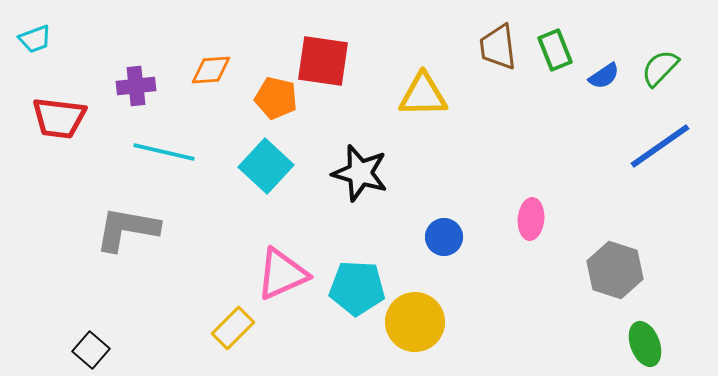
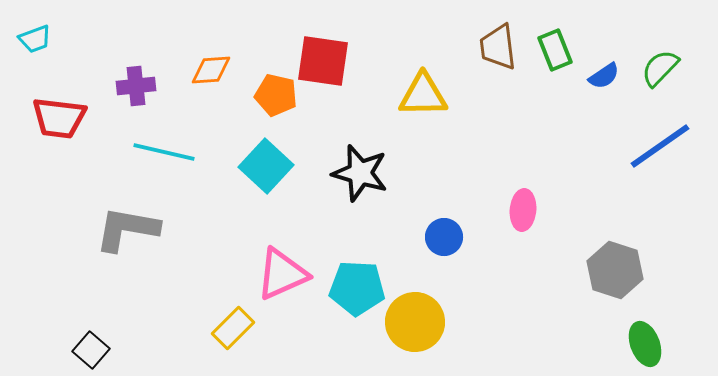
orange pentagon: moved 3 px up
pink ellipse: moved 8 px left, 9 px up
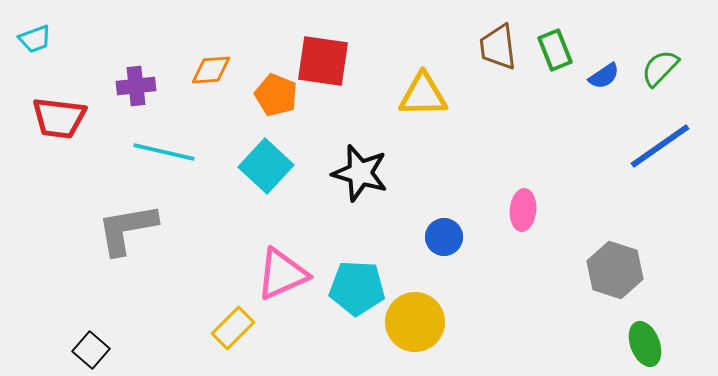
orange pentagon: rotated 9 degrees clockwise
gray L-shape: rotated 20 degrees counterclockwise
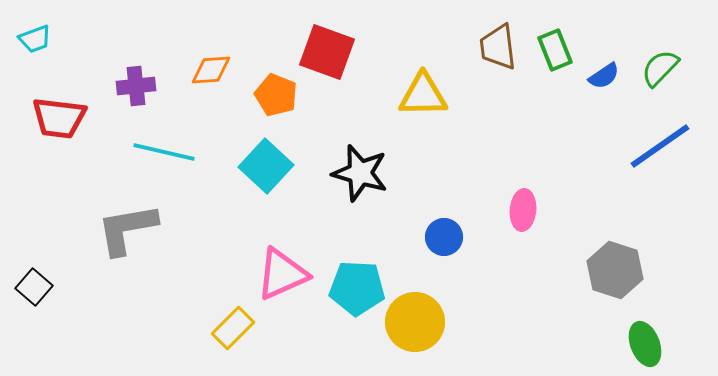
red square: moved 4 px right, 9 px up; rotated 12 degrees clockwise
black square: moved 57 px left, 63 px up
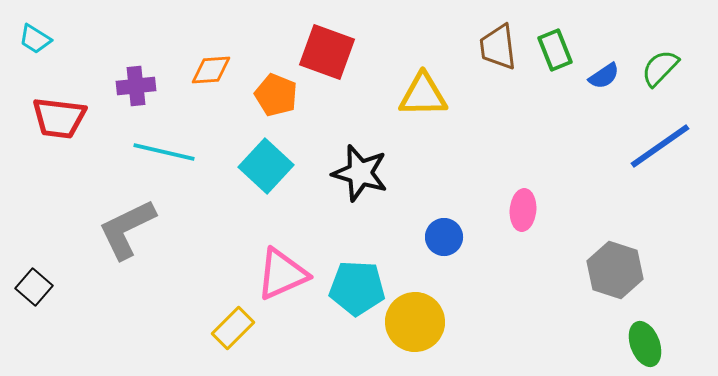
cyan trapezoid: rotated 52 degrees clockwise
gray L-shape: rotated 16 degrees counterclockwise
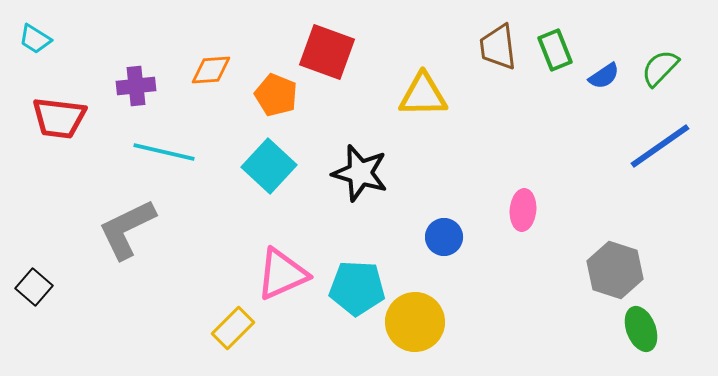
cyan square: moved 3 px right
green ellipse: moved 4 px left, 15 px up
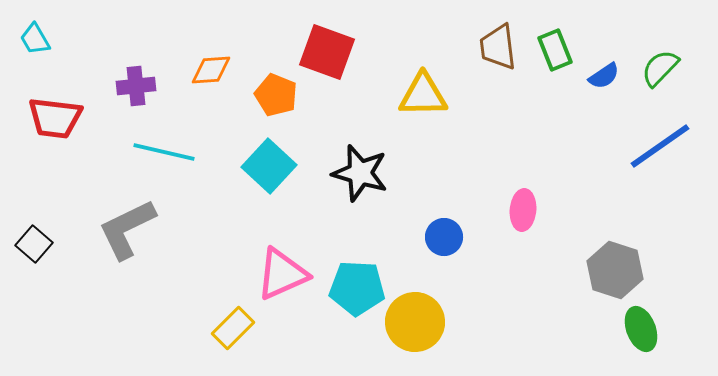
cyan trapezoid: rotated 28 degrees clockwise
red trapezoid: moved 4 px left
black square: moved 43 px up
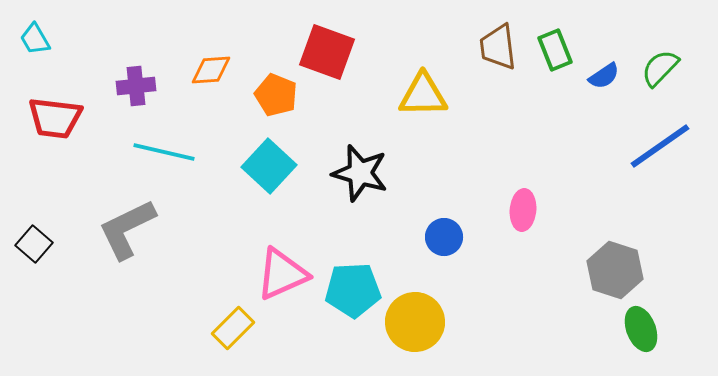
cyan pentagon: moved 4 px left, 2 px down; rotated 6 degrees counterclockwise
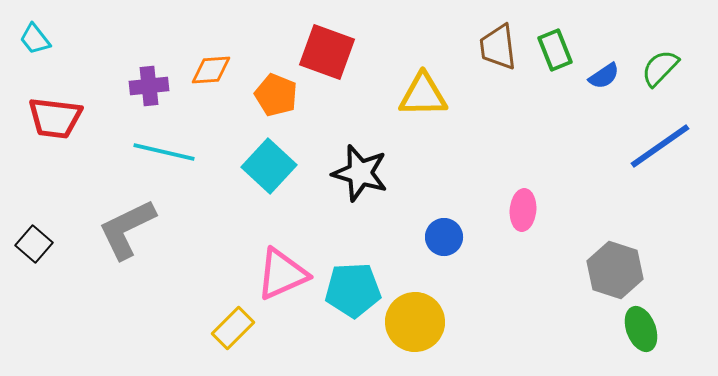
cyan trapezoid: rotated 8 degrees counterclockwise
purple cross: moved 13 px right
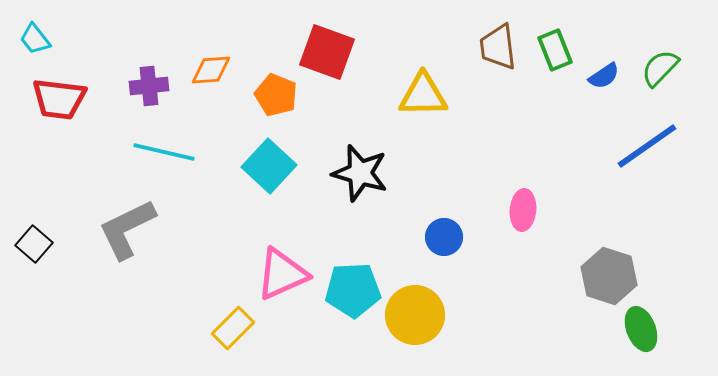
red trapezoid: moved 4 px right, 19 px up
blue line: moved 13 px left
gray hexagon: moved 6 px left, 6 px down
yellow circle: moved 7 px up
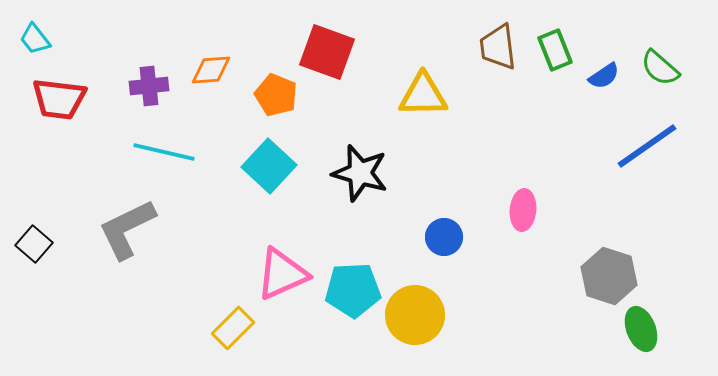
green semicircle: rotated 93 degrees counterclockwise
